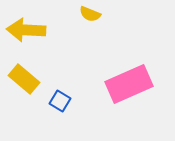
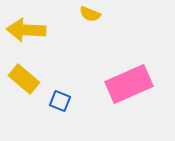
blue square: rotated 10 degrees counterclockwise
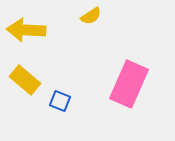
yellow semicircle: moved 1 px right, 2 px down; rotated 55 degrees counterclockwise
yellow rectangle: moved 1 px right, 1 px down
pink rectangle: rotated 42 degrees counterclockwise
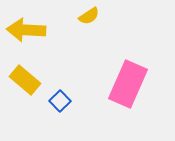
yellow semicircle: moved 2 px left
pink rectangle: moved 1 px left
blue square: rotated 25 degrees clockwise
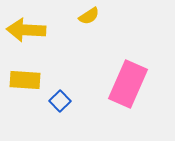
yellow rectangle: rotated 36 degrees counterclockwise
